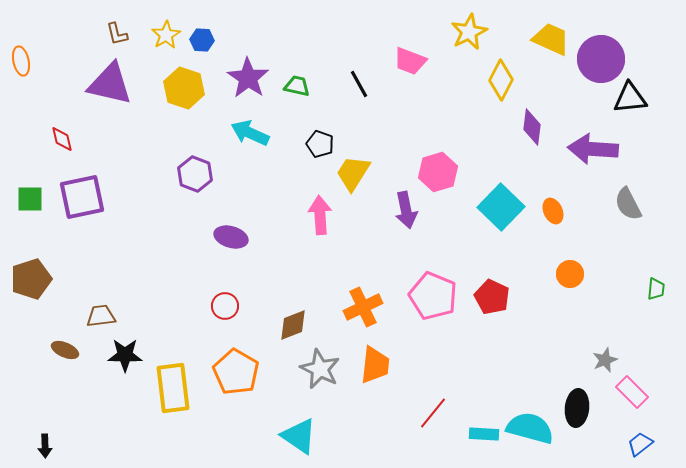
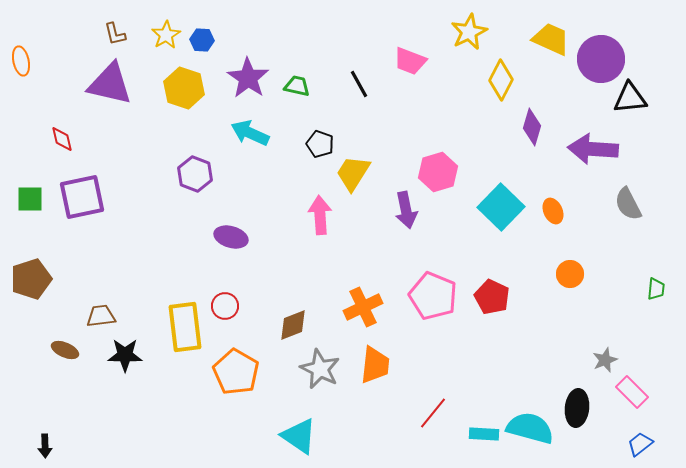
brown L-shape at (117, 34): moved 2 px left
purple diamond at (532, 127): rotated 9 degrees clockwise
yellow rectangle at (173, 388): moved 12 px right, 61 px up
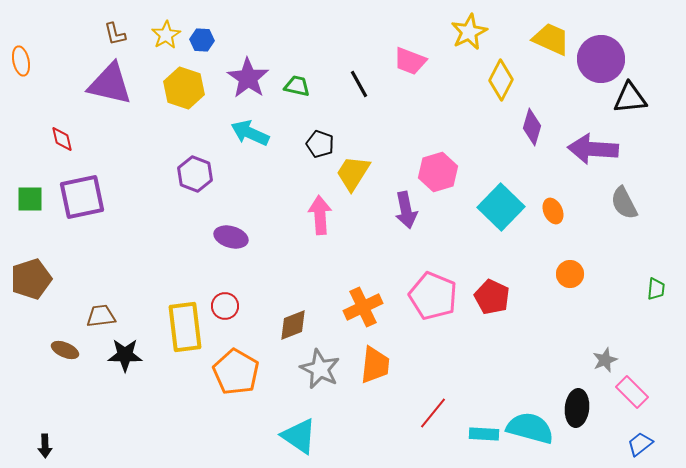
gray semicircle at (628, 204): moved 4 px left, 1 px up
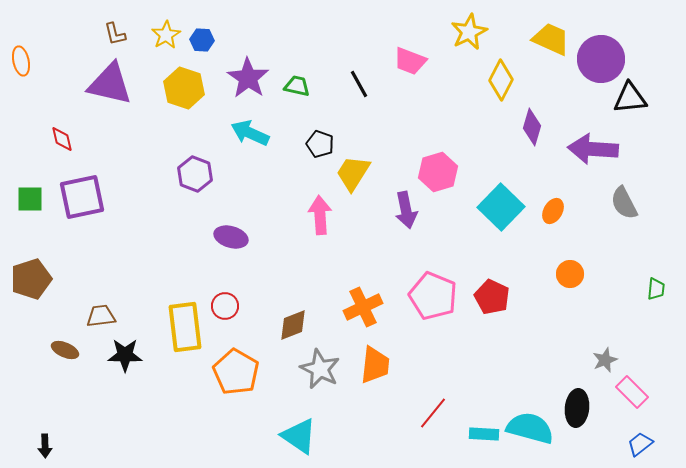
orange ellipse at (553, 211): rotated 55 degrees clockwise
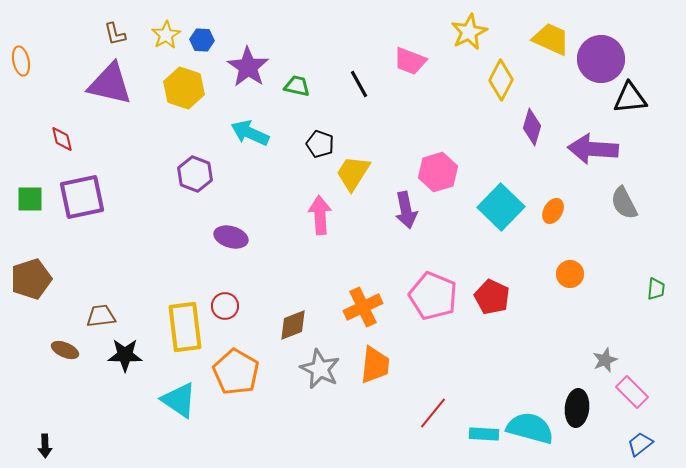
purple star at (248, 78): moved 11 px up
cyan triangle at (299, 436): moved 120 px left, 36 px up
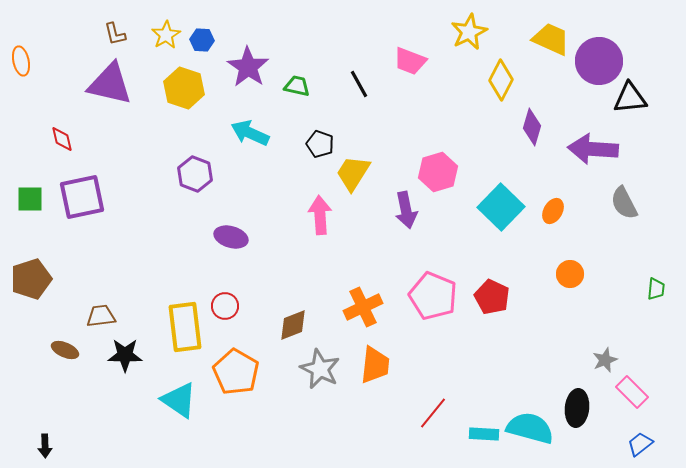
purple circle at (601, 59): moved 2 px left, 2 px down
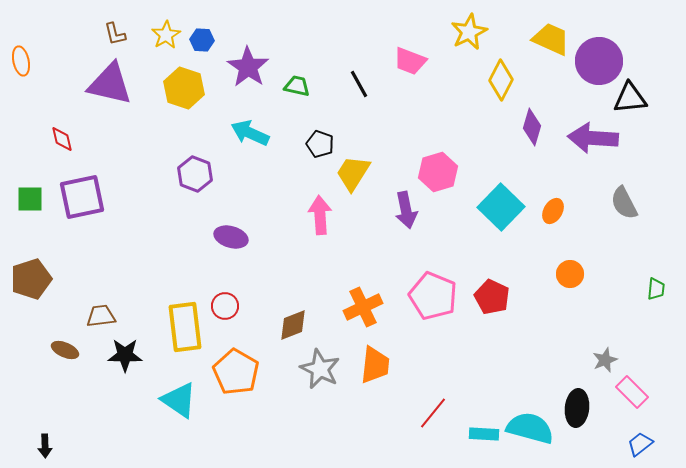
purple arrow at (593, 149): moved 11 px up
